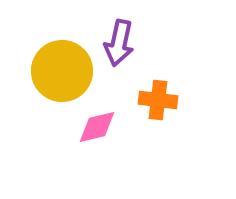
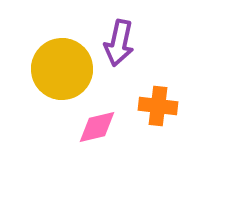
yellow circle: moved 2 px up
orange cross: moved 6 px down
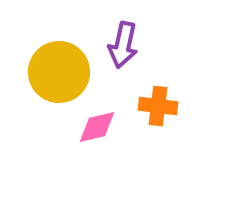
purple arrow: moved 4 px right, 2 px down
yellow circle: moved 3 px left, 3 px down
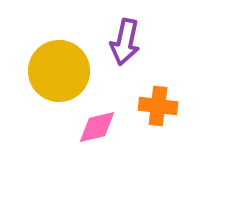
purple arrow: moved 2 px right, 3 px up
yellow circle: moved 1 px up
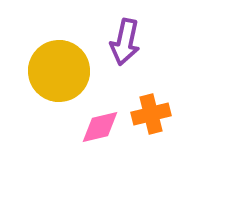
orange cross: moved 7 px left, 8 px down; rotated 21 degrees counterclockwise
pink diamond: moved 3 px right
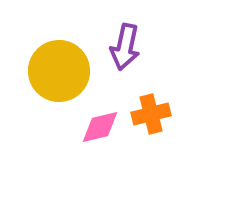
purple arrow: moved 5 px down
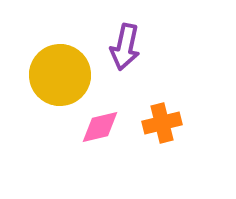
yellow circle: moved 1 px right, 4 px down
orange cross: moved 11 px right, 9 px down
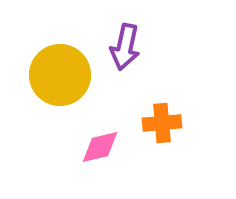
orange cross: rotated 9 degrees clockwise
pink diamond: moved 20 px down
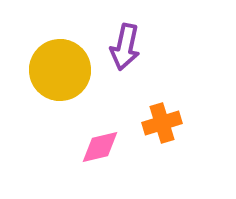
yellow circle: moved 5 px up
orange cross: rotated 12 degrees counterclockwise
